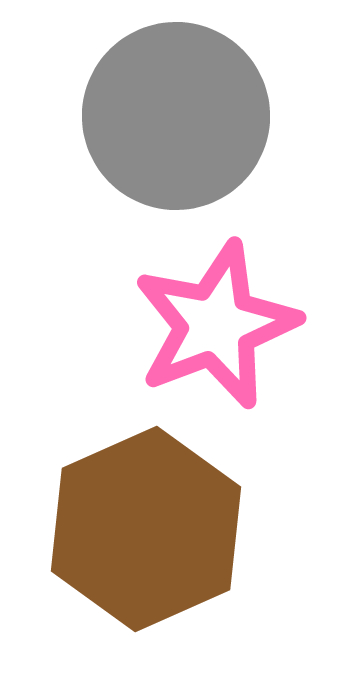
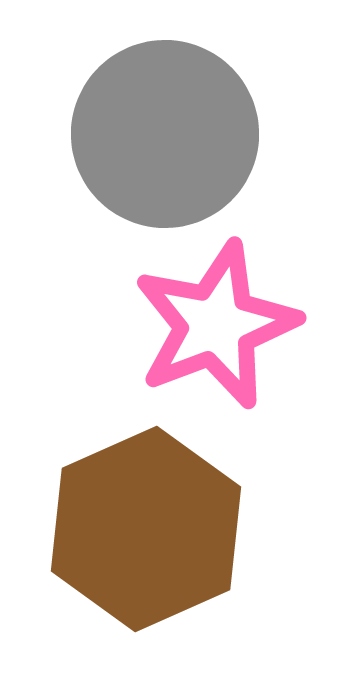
gray circle: moved 11 px left, 18 px down
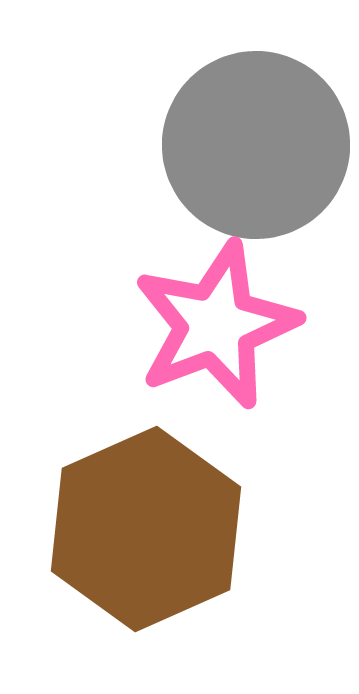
gray circle: moved 91 px right, 11 px down
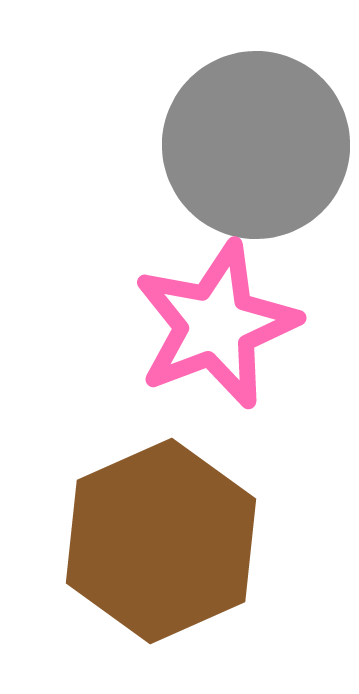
brown hexagon: moved 15 px right, 12 px down
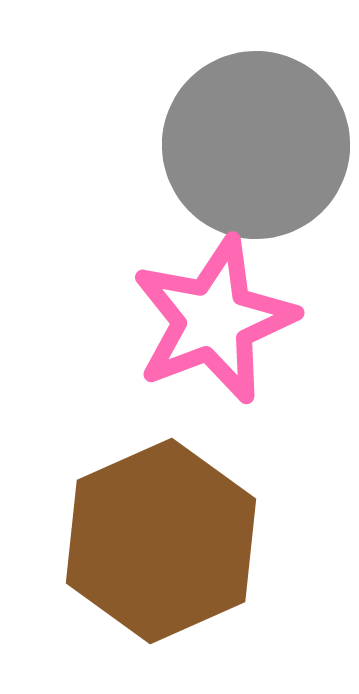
pink star: moved 2 px left, 5 px up
